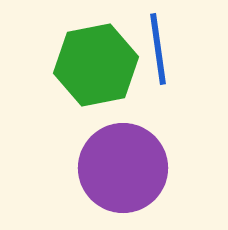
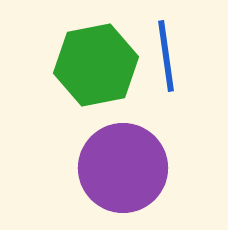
blue line: moved 8 px right, 7 px down
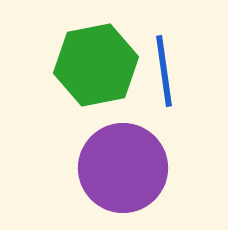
blue line: moved 2 px left, 15 px down
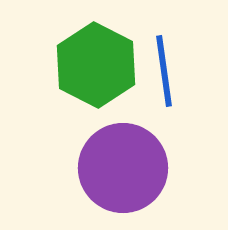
green hexagon: rotated 22 degrees counterclockwise
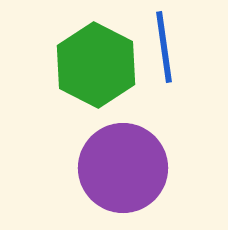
blue line: moved 24 px up
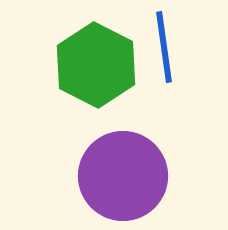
purple circle: moved 8 px down
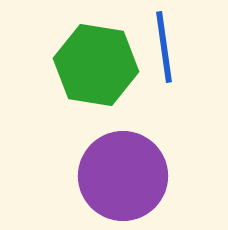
green hexagon: rotated 18 degrees counterclockwise
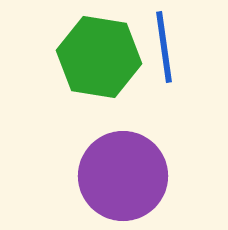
green hexagon: moved 3 px right, 8 px up
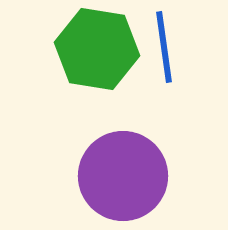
green hexagon: moved 2 px left, 8 px up
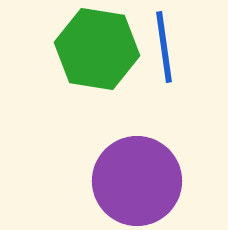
purple circle: moved 14 px right, 5 px down
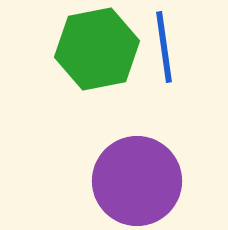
green hexagon: rotated 20 degrees counterclockwise
